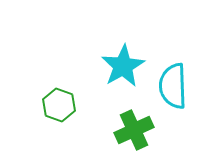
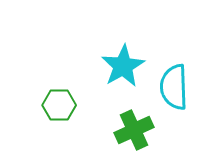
cyan semicircle: moved 1 px right, 1 px down
green hexagon: rotated 20 degrees counterclockwise
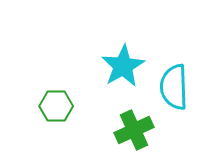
green hexagon: moved 3 px left, 1 px down
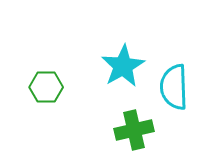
green hexagon: moved 10 px left, 19 px up
green cross: rotated 12 degrees clockwise
